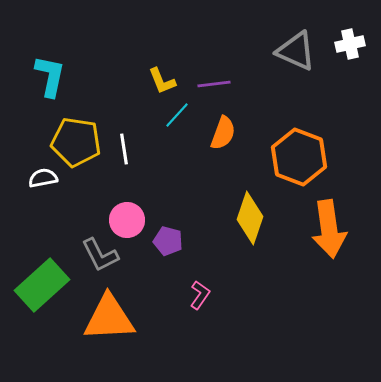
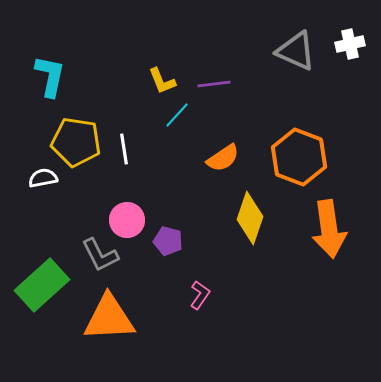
orange semicircle: moved 25 px down; rotated 36 degrees clockwise
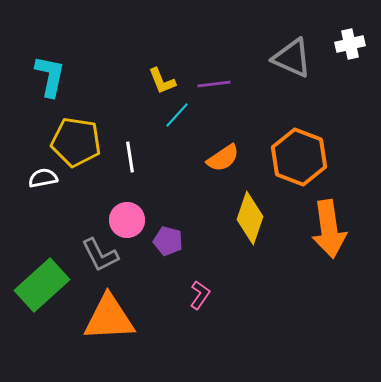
gray triangle: moved 4 px left, 7 px down
white line: moved 6 px right, 8 px down
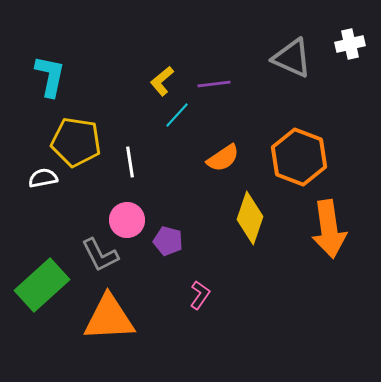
yellow L-shape: rotated 72 degrees clockwise
white line: moved 5 px down
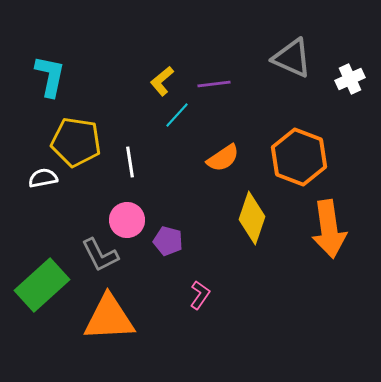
white cross: moved 35 px down; rotated 12 degrees counterclockwise
yellow diamond: moved 2 px right
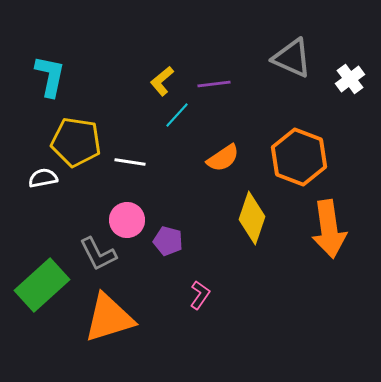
white cross: rotated 12 degrees counterclockwise
white line: rotated 72 degrees counterclockwise
gray L-shape: moved 2 px left, 1 px up
orange triangle: rotated 14 degrees counterclockwise
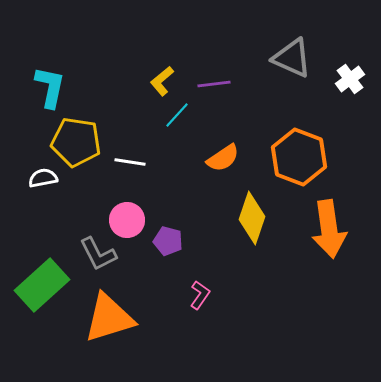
cyan L-shape: moved 11 px down
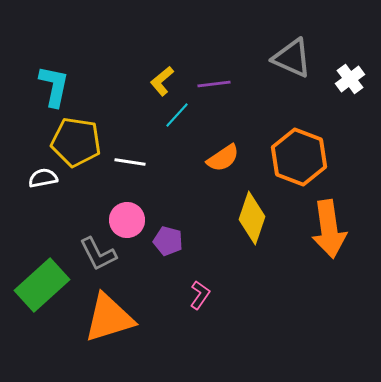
cyan L-shape: moved 4 px right, 1 px up
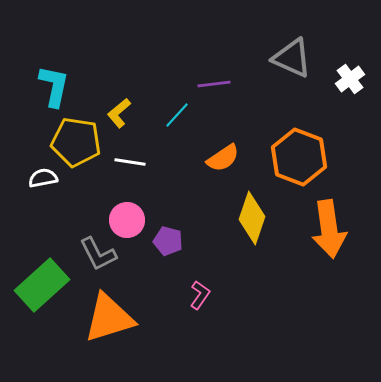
yellow L-shape: moved 43 px left, 32 px down
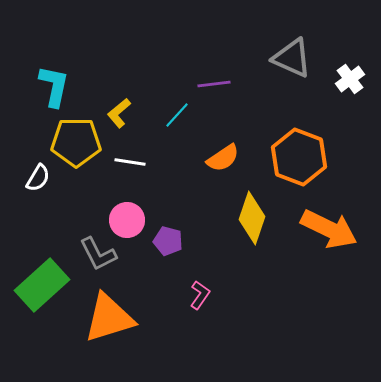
yellow pentagon: rotated 9 degrees counterclockwise
white semicircle: moved 5 px left; rotated 132 degrees clockwise
orange arrow: rotated 56 degrees counterclockwise
